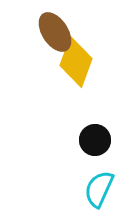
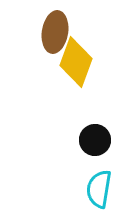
brown ellipse: rotated 42 degrees clockwise
cyan semicircle: rotated 15 degrees counterclockwise
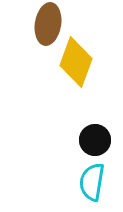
brown ellipse: moved 7 px left, 8 px up
cyan semicircle: moved 7 px left, 7 px up
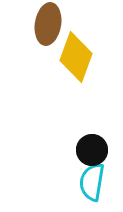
yellow diamond: moved 5 px up
black circle: moved 3 px left, 10 px down
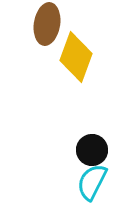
brown ellipse: moved 1 px left
cyan semicircle: rotated 18 degrees clockwise
